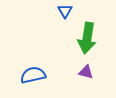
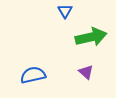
green arrow: moved 4 px right, 1 px up; rotated 112 degrees counterclockwise
purple triangle: rotated 28 degrees clockwise
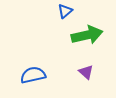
blue triangle: rotated 21 degrees clockwise
green arrow: moved 4 px left, 2 px up
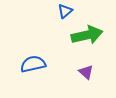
blue semicircle: moved 11 px up
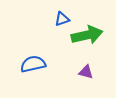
blue triangle: moved 3 px left, 8 px down; rotated 21 degrees clockwise
purple triangle: rotated 28 degrees counterclockwise
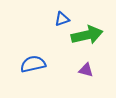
purple triangle: moved 2 px up
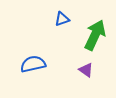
green arrow: moved 8 px right; rotated 52 degrees counterclockwise
purple triangle: rotated 21 degrees clockwise
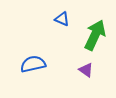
blue triangle: rotated 42 degrees clockwise
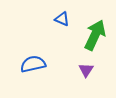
purple triangle: rotated 28 degrees clockwise
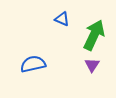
green arrow: moved 1 px left
purple triangle: moved 6 px right, 5 px up
